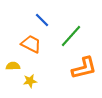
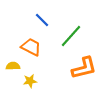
orange trapezoid: moved 3 px down
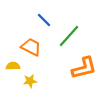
blue line: moved 2 px right
green line: moved 2 px left
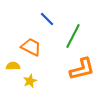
blue line: moved 3 px right, 1 px up
green line: moved 4 px right; rotated 15 degrees counterclockwise
orange L-shape: moved 2 px left, 1 px down
yellow star: rotated 16 degrees counterclockwise
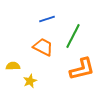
blue line: rotated 63 degrees counterclockwise
orange trapezoid: moved 12 px right
